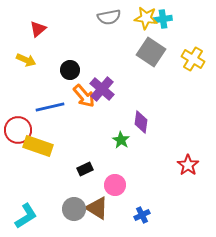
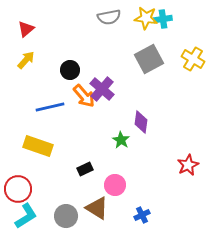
red triangle: moved 12 px left
gray square: moved 2 px left, 7 px down; rotated 28 degrees clockwise
yellow arrow: rotated 72 degrees counterclockwise
red circle: moved 59 px down
red star: rotated 10 degrees clockwise
gray circle: moved 8 px left, 7 px down
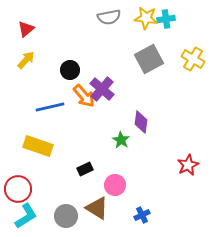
cyan cross: moved 3 px right
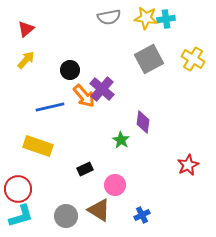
purple diamond: moved 2 px right
brown triangle: moved 2 px right, 2 px down
cyan L-shape: moved 5 px left; rotated 16 degrees clockwise
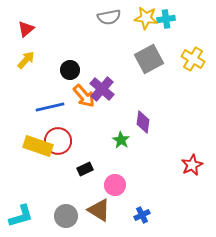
red star: moved 4 px right
red circle: moved 40 px right, 48 px up
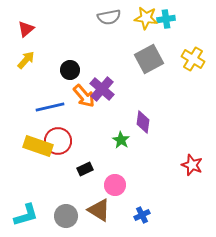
red star: rotated 25 degrees counterclockwise
cyan L-shape: moved 5 px right, 1 px up
